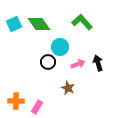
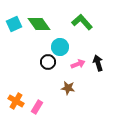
brown star: rotated 16 degrees counterclockwise
orange cross: rotated 28 degrees clockwise
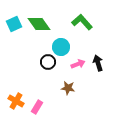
cyan circle: moved 1 px right
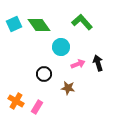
green diamond: moved 1 px down
black circle: moved 4 px left, 12 px down
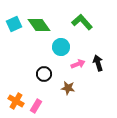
pink rectangle: moved 1 px left, 1 px up
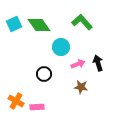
brown star: moved 13 px right, 1 px up
pink rectangle: moved 1 px right, 1 px down; rotated 56 degrees clockwise
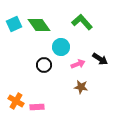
black arrow: moved 2 px right, 4 px up; rotated 140 degrees clockwise
black circle: moved 9 px up
